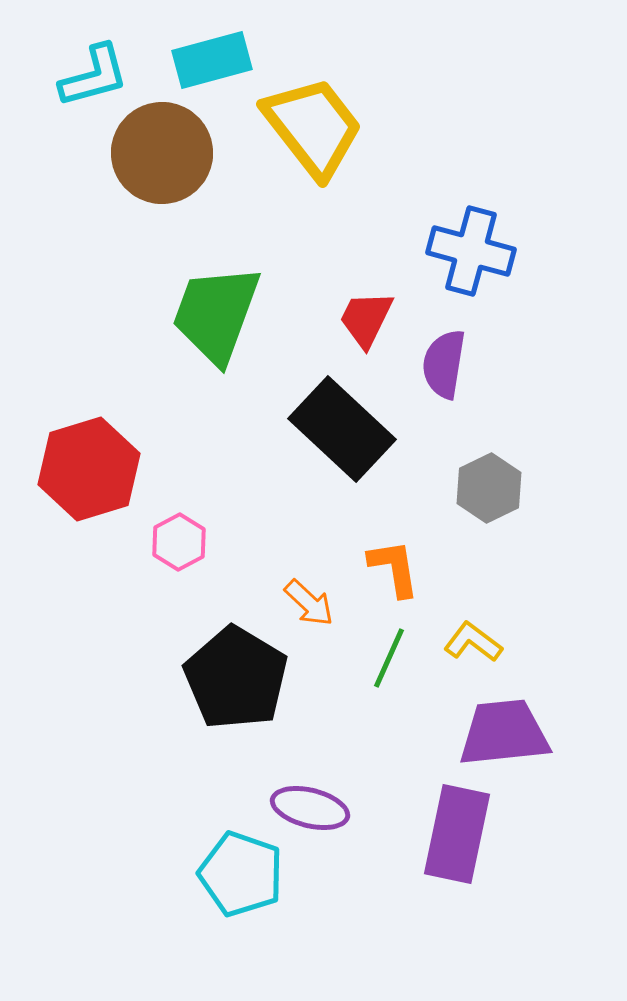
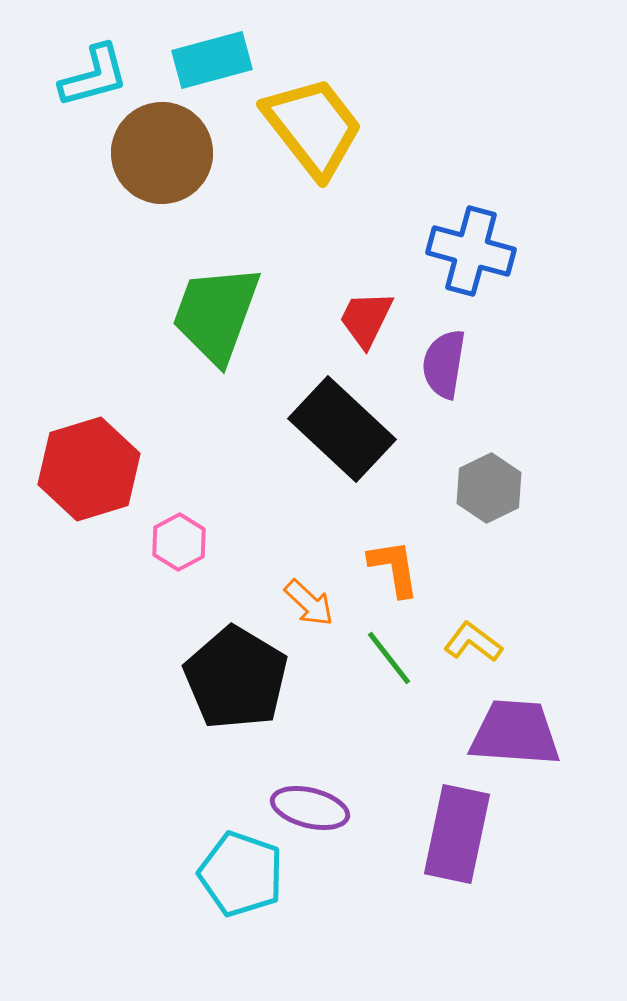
green line: rotated 62 degrees counterclockwise
purple trapezoid: moved 11 px right; rotated 10 degrees clockwise
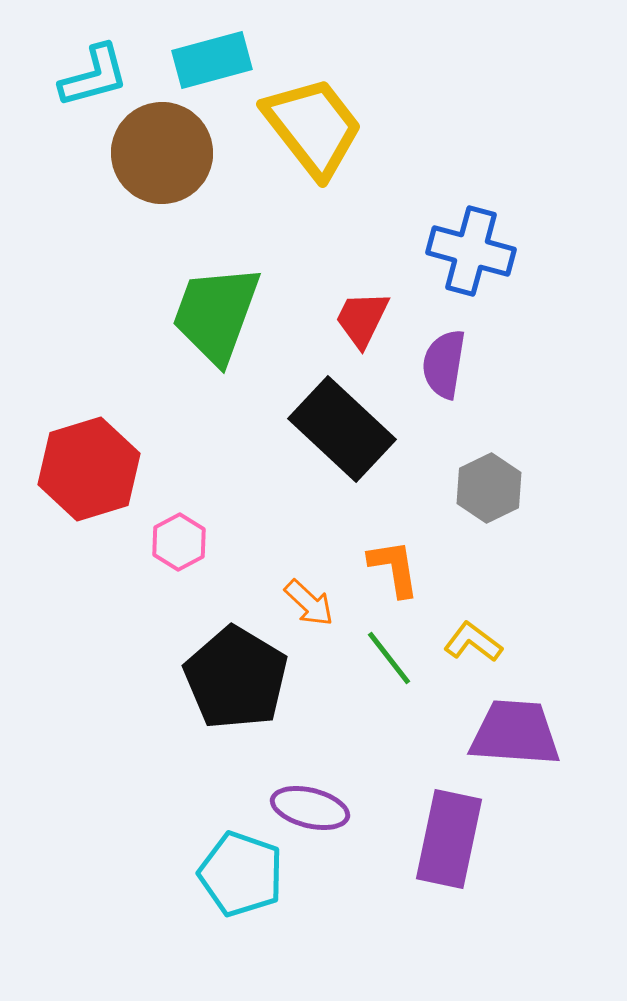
red trapezoid: moved 4 px left
purple rectangle: moved 8 px left, 5 px down
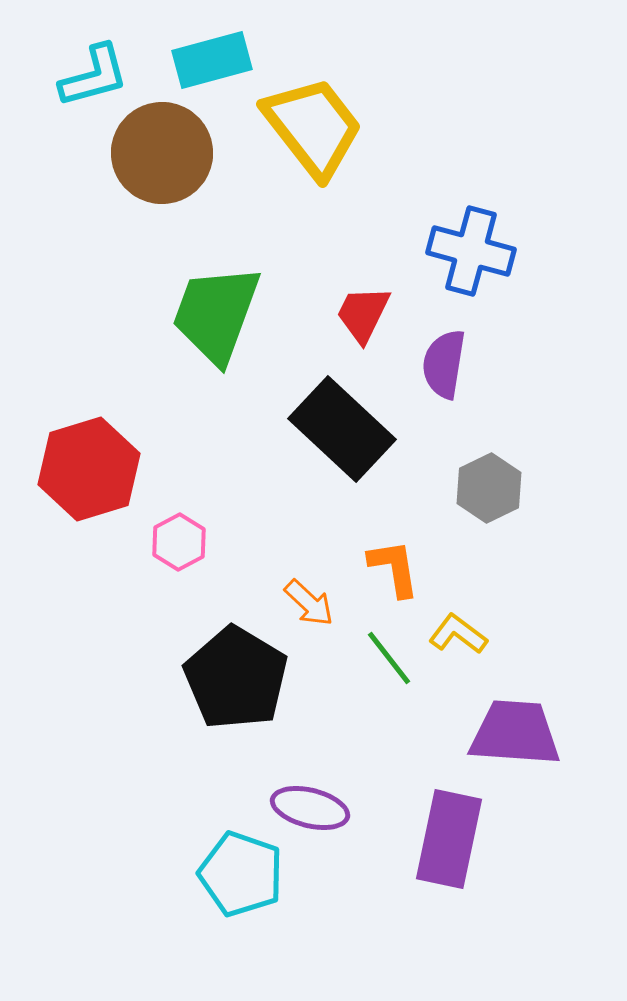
red trapezoid: moved 1 px right, 5 px up
yellow L-shape: moved 15 px left, 8 px up
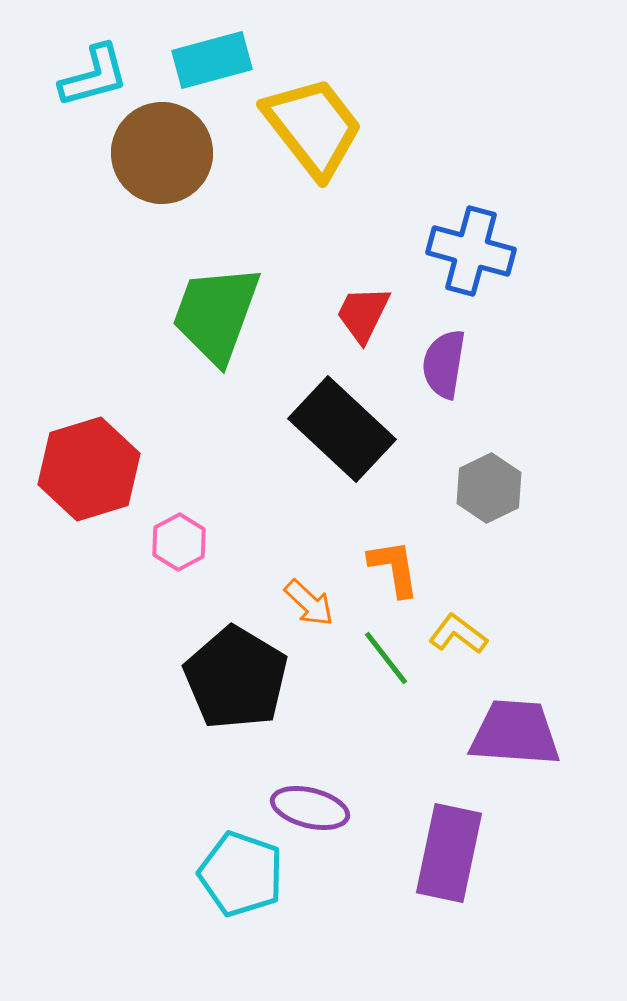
green line: moved 3 px left
purple rectangle: moved 14 px down
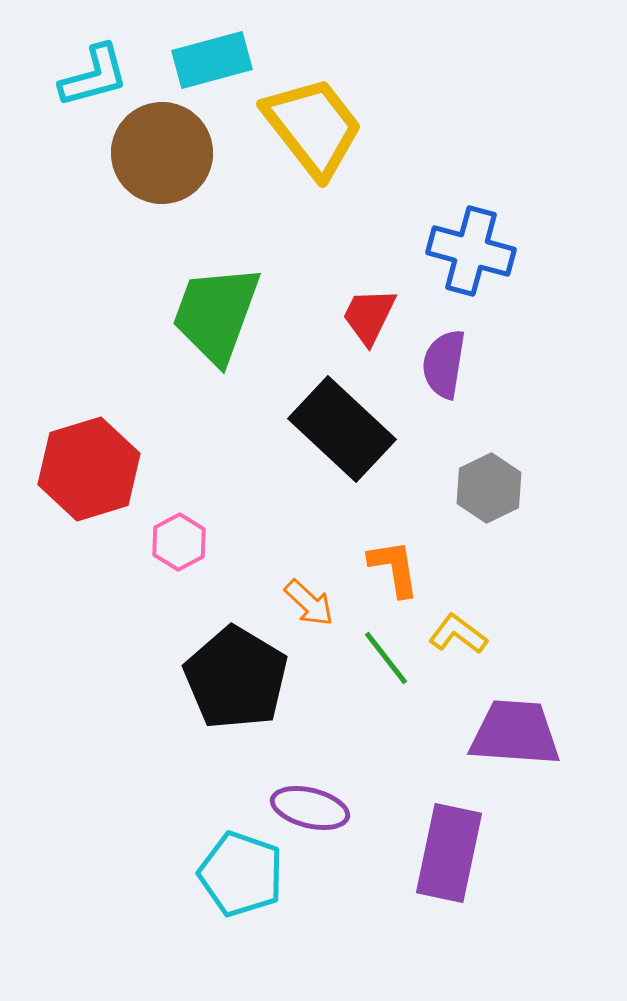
red trapezoid: moved 6 px right, 2 px down
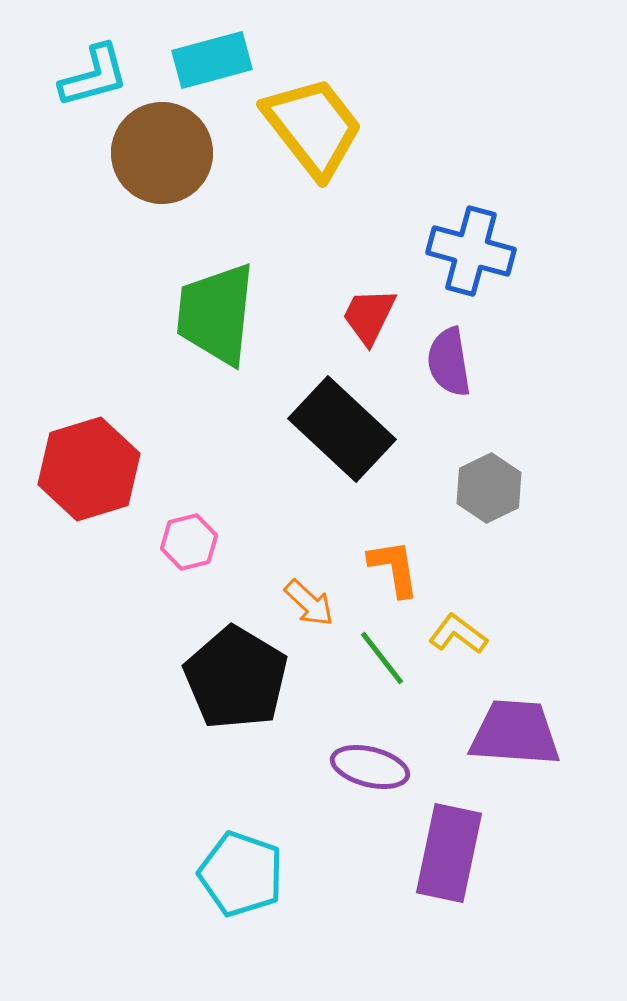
green trapezoid: rotated 14 degrees counterclockwise
purple semicircle: moved 5 px right, 2 px up; rotated 18 degrees counterclockwise
pink hexagon: moved 10 px right; rotated 14 degrees clockwise
green line: moved 4 px left
purple ellipse: moved 60 px right, 41 px up
